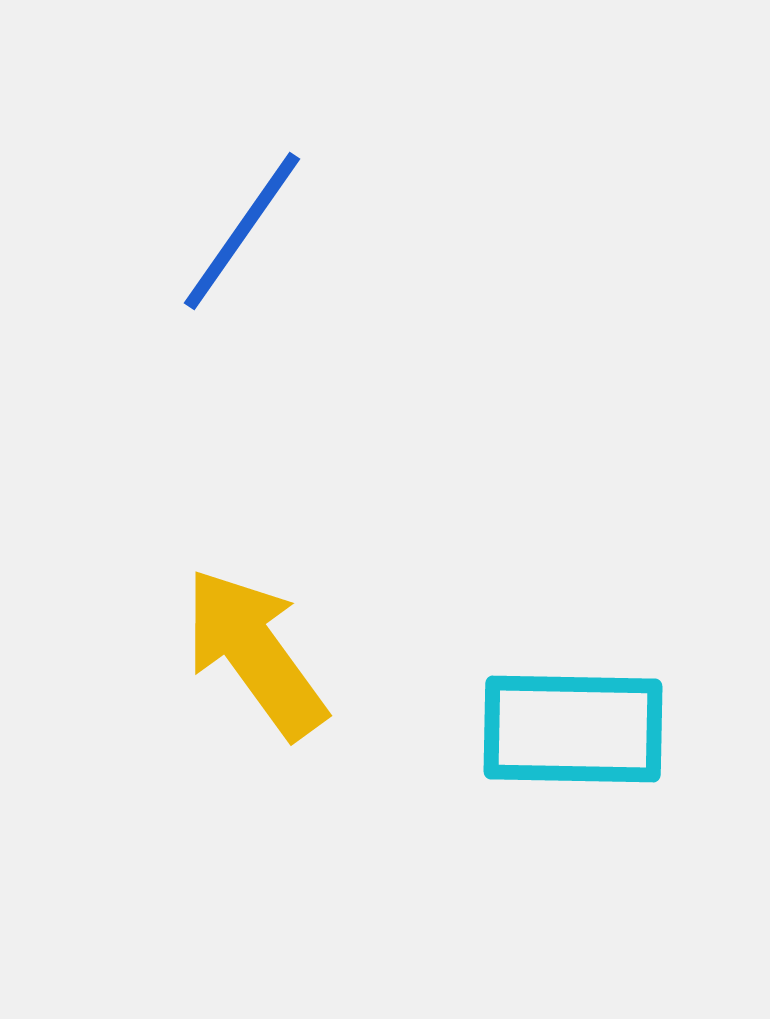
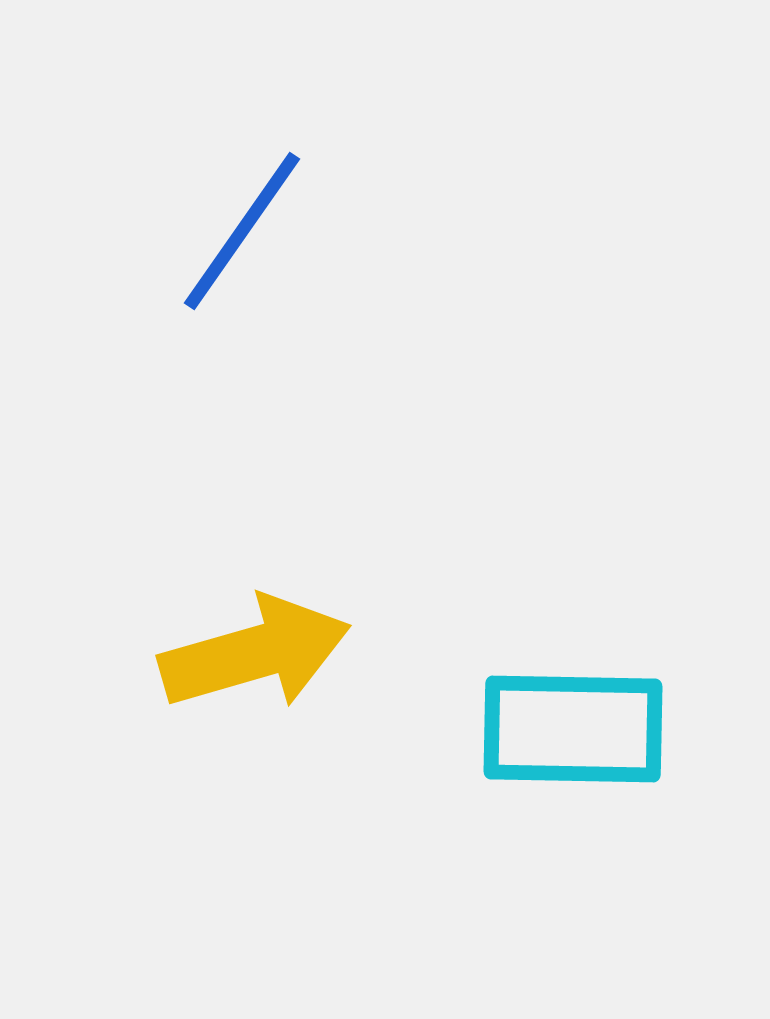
yellow arrow: rotated 110 degrees clockwise
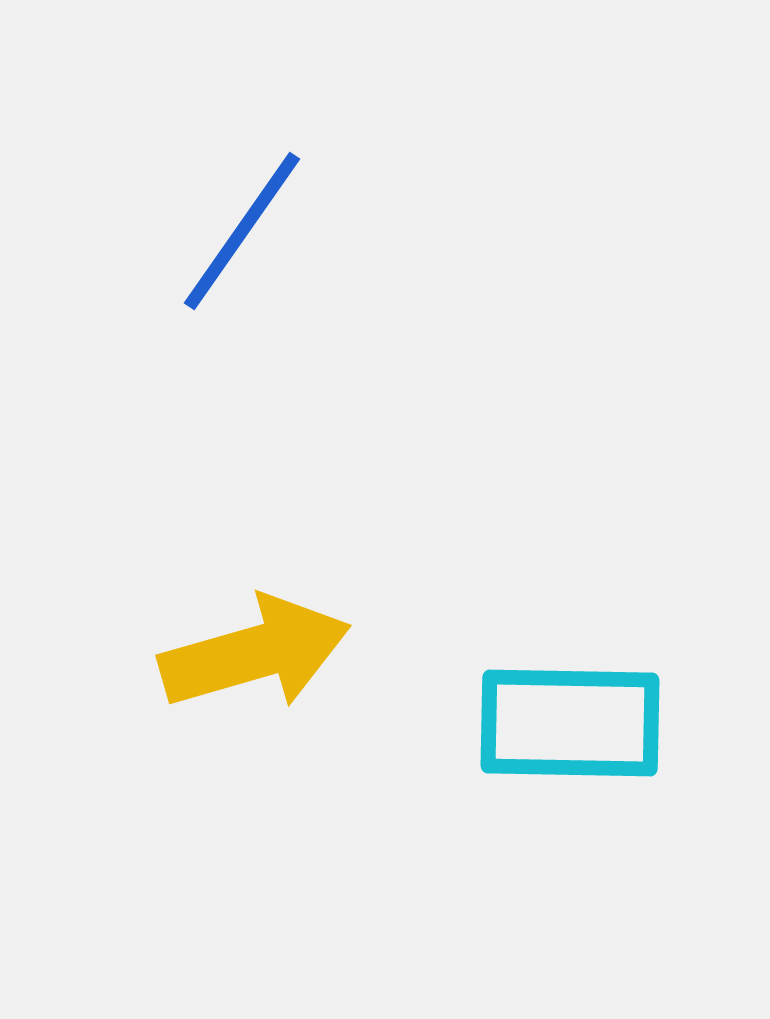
cyan rectangle: moved 3 px left, 6 px up
